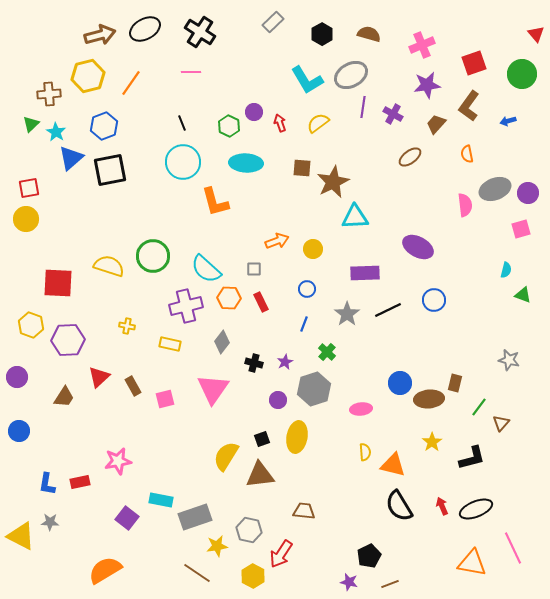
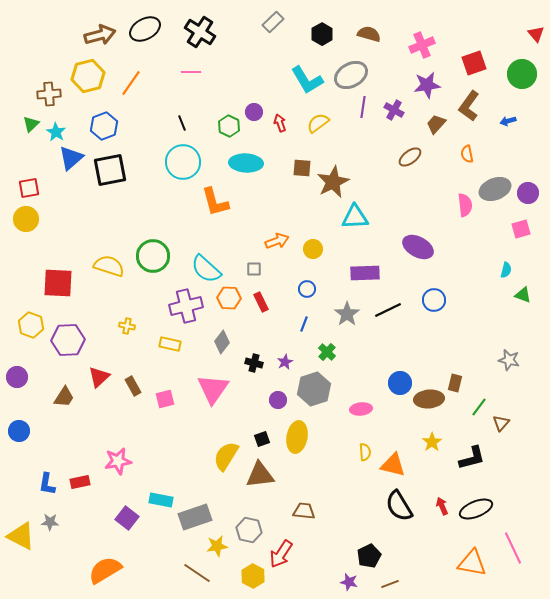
purple cross at (393, 114): moved 1 px right, 4 px up
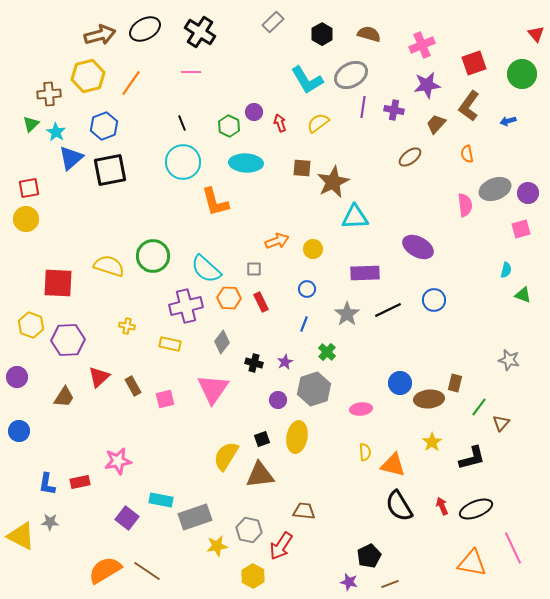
purple cross at (394, 110): rotated 18 degrees counterclockwise
red arrow at (281, 554): moved 8 px up
brown line at (197, 573): moved 50 px left, 2 px up
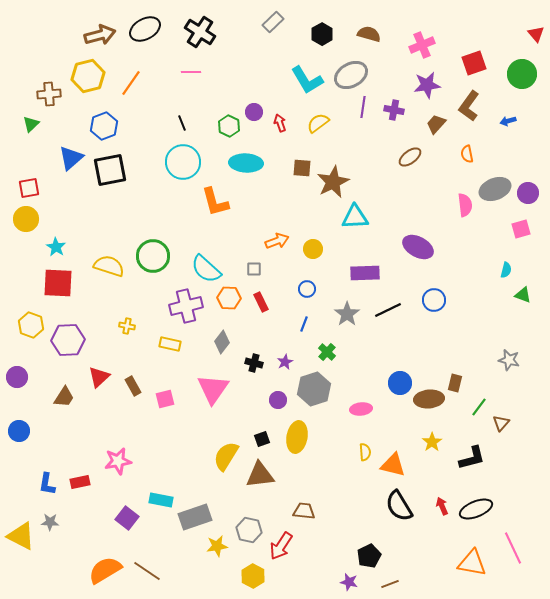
cyan star at (56, 132): moved 115 px down
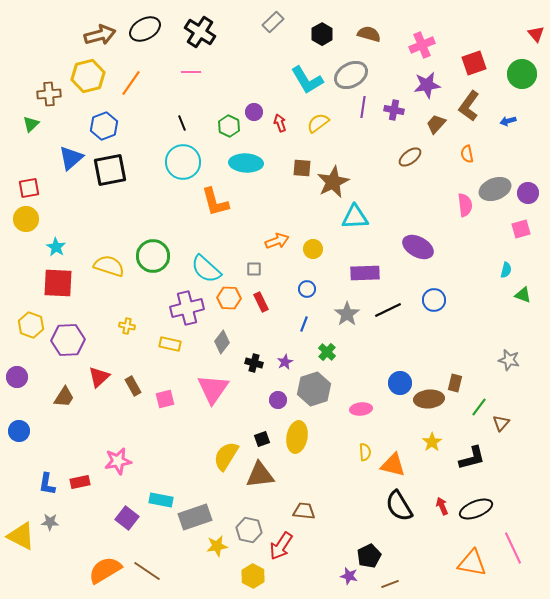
purple cross at (186, 306): moved 1 px right, 2 px down
purple star at (349, 582): moved 6 px up
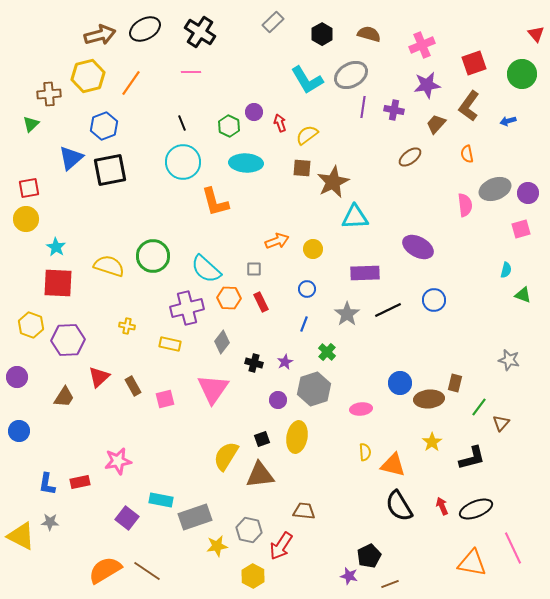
yellow semicircle at (318, 123): moved 11 px left, 12 px down
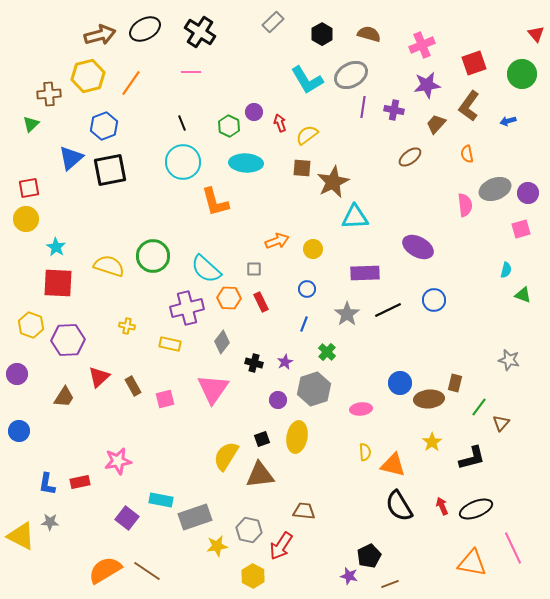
purple circle at (17, 377): moved 3 px up
